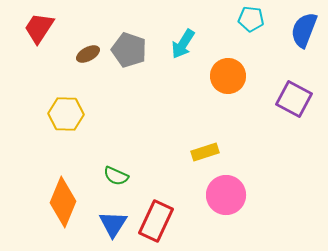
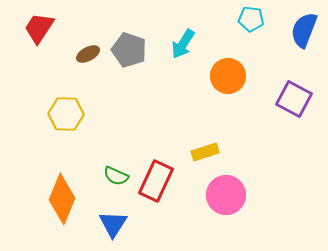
orange diamond: moved 1 px left, 3 px up
red rectangle: moved 40 px up
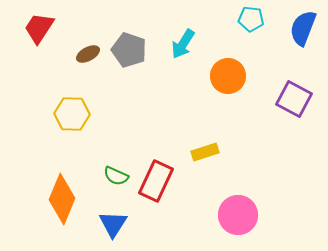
blue semicircle: moved 1 px left, 2 px up
yellow hexagon: moved 6 px right
pink circle: moved 12 px right, 20 px down
